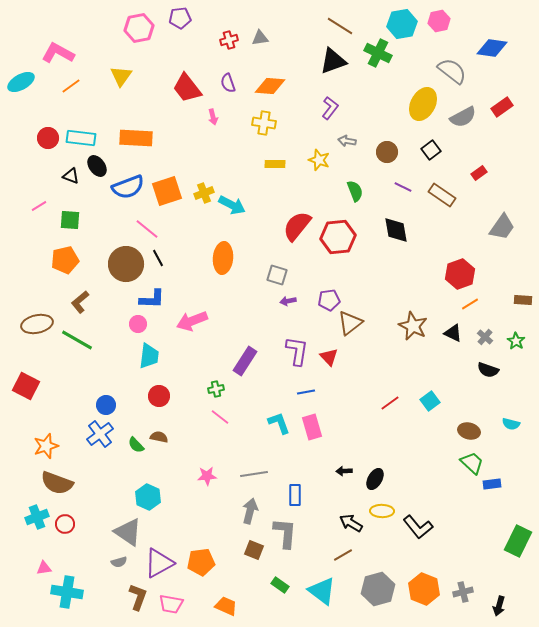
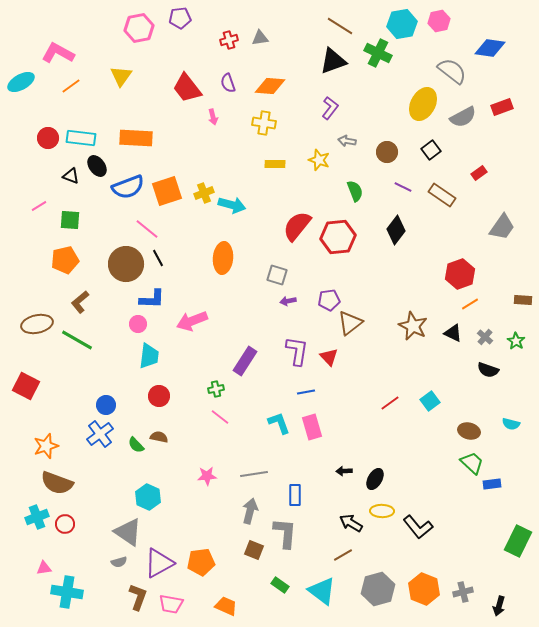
blue diamond at (492, 48): moved 2 px left
red rectangle at (502, 107): rotated 15 degrees clockwise
cyan arrow at (232, 205): rotated 12 degrees counterclockwise
black diamond at (396, 230): rotated 48 degrees clockwise
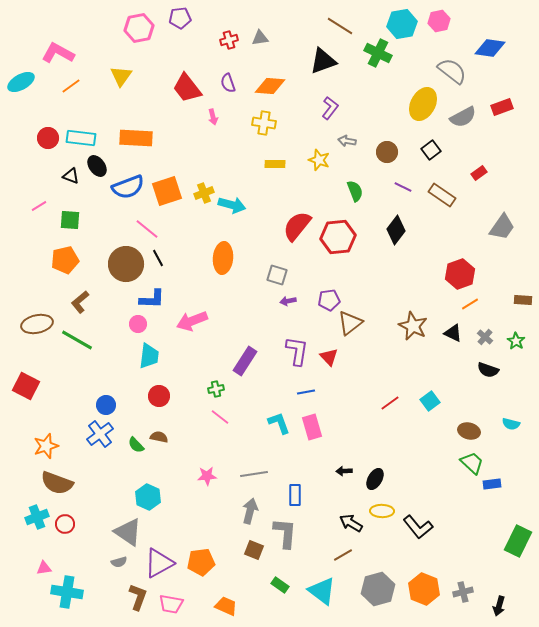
black triangle at (333, 61): moved 10 px left
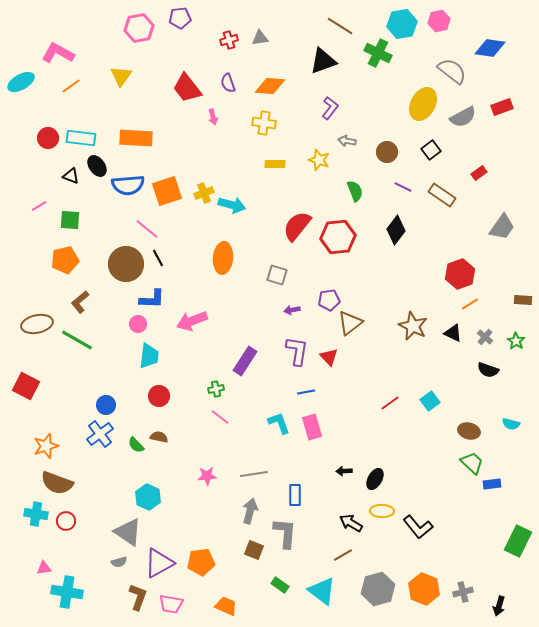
blue semicircle at (128, 187): moved 2 px up; rotated 16 degrees clockwise
purple arrow at (288, 301): moved 4 px right, 9 px down
cyan cross at (37, 517): moved 1 px left, 3 px up; rotated 30 degrees clockwise
red circle at (65, 524): moved 1 px right, 3 px up
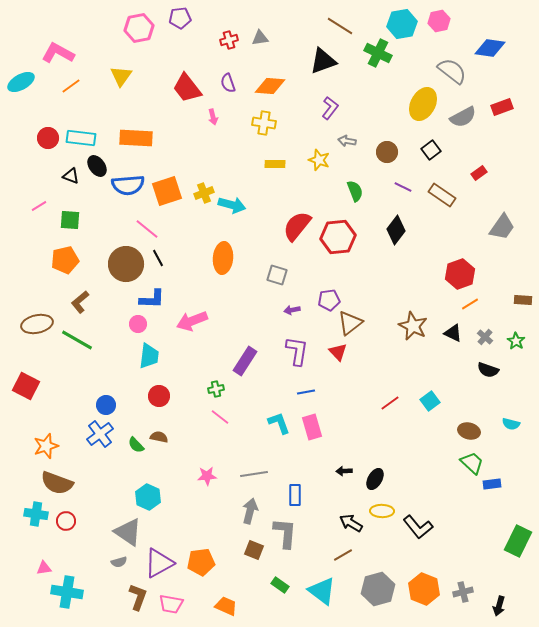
red triangle at (329, 357): moved 9 px right, 5 px up
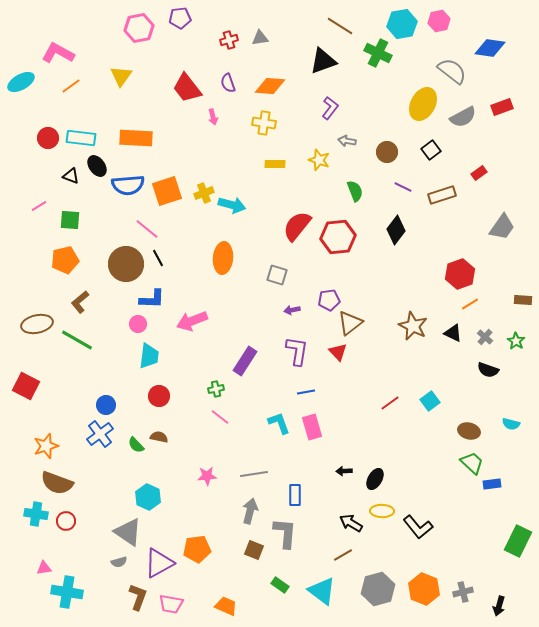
brown rectangle at (442, 195): rotated 52 degrees counterclockwise
orange pentagon at (201, 562): moved 4 px left, 13 px up
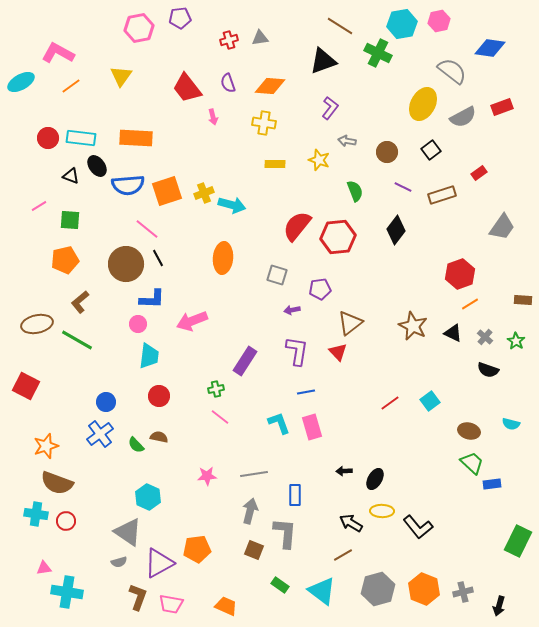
purple pentagon at (329, 300): moved 9 px left, 11 px up
blue circle at (106, 405): moved 3 px up
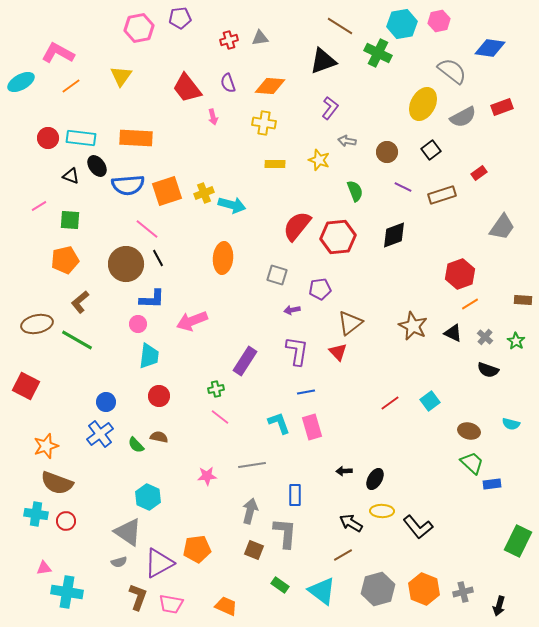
black diamond at (396, 230): moved 2 px left, 5 px down; rotated 32 degrees clockwise
gray line at (254, 474): moved 2 px left, 9 px up
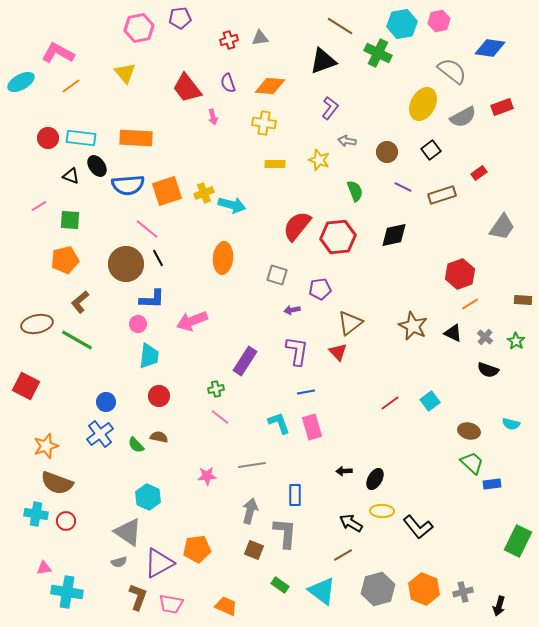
yellow triangle at (121, 76): moved 4 px right, 3 px up; rotated 15 degrees counterclockwise
black diamond at (394, 235): rotated 8 degrees clockwise
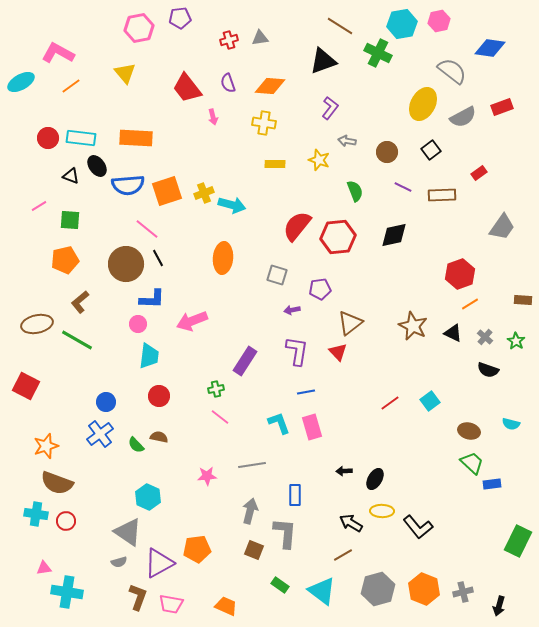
brown rectangle at (442, 195): rotated 16 degrees clockwise
